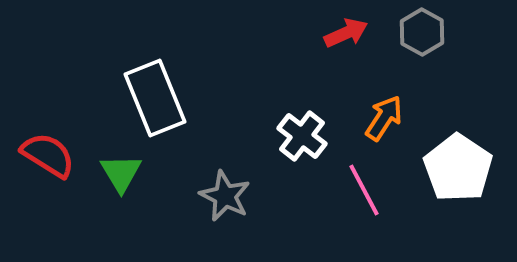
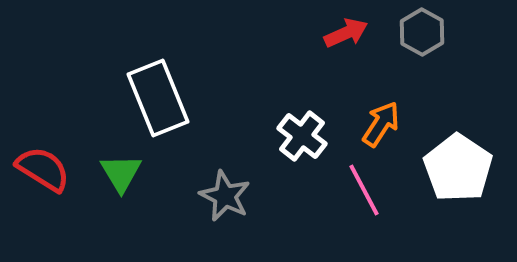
white rectangle: moved 3 px right
orange arrow: moved 3 px left, 6 px down
red semicircle: moved 5 px left, 14 px down
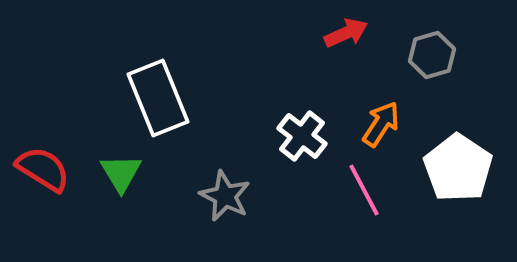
gray hexagon: moved 10 px right, 23 px down; rotated 15 degrees clockwise
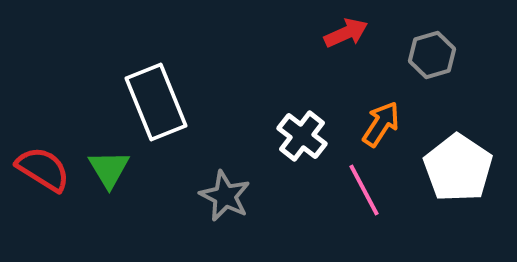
white rectangle: moved 2 px left, 4 px down
green triangle: moved 12 px left, 4 px up
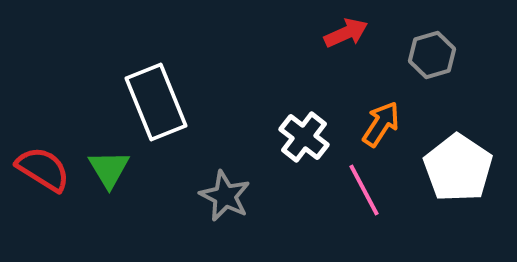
white cross: moved 2 px right, 1 px down
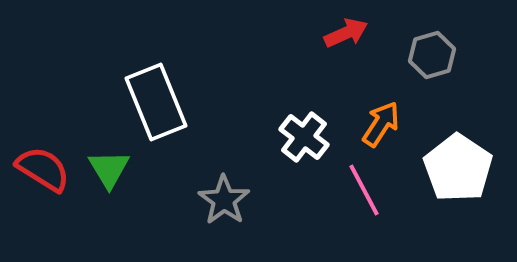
gray star: moved 1 px left, 4 px down; rotated 9 degrees clockwise
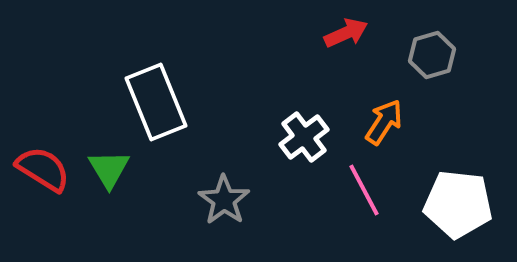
orange arrow: moved 3 px right, 2 px up
white cross: rotated 15 degrees clockwise
white pentagon: moved 36 px down; rotated 28 degrees counterclockwise
